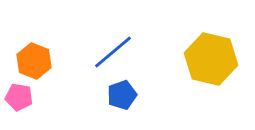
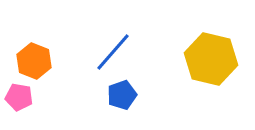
blue line: rotated 9 degrees counterclockwise
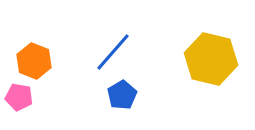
blue pentagon: rotated 12 degrees counterclockwise
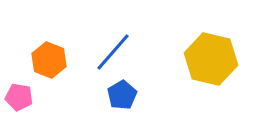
orange hexagon: moved 15 px right, 1 px up
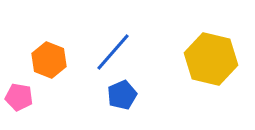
blue pentagon: rotated 8 degrees clockwise
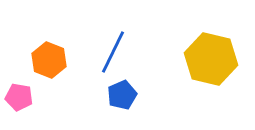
blue line: rotated 15 degrees counterclockwise
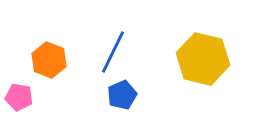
yellow hexagon: moved 8 px left
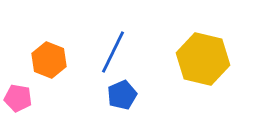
pink pentagon: moved 1 px left, 1 px down
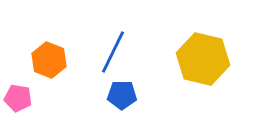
blue pentagon: rotated 24 degrees clockwise
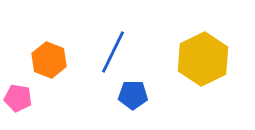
yellow hexagon: rotated 21 degrees clockwise
blue pentagon: moved 11 px right
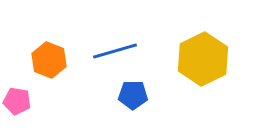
blue line: moved 2 px right, 1 px up; rotated 48 degrees clockwise
pink pentagon: moved 1 px left, 3 px down
